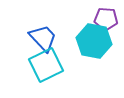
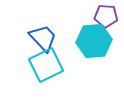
purple pentagon: moved 3 px up
cyan hexagon: rotated 16 degrees counterclockwise
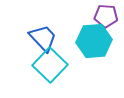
cyan square: moved 4 px right; rotated 20 degrees counterclockwise
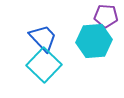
cyan square: moved 6 px left
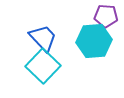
cyan square: moved 1 px left, 1 px down
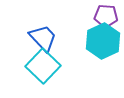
cyan hexagon: moved 9 px right; rotated 20 degrees counterclockwise
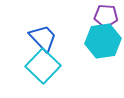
cyan hexagon: rotated 16 degrees clockwise
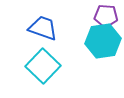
blue trapezoid: moved 10 px up; rotated 28 degrees counterclockwise
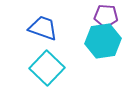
cyan square: moved 4 px right, 2 px down
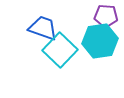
cyan hexagon: moved 3 px left
cyan square: moved 13 px right, 18 px up
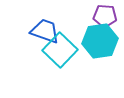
purple pentagon: moved 1 px left
blue trapezoid: moved 2 px right, 3 px down
